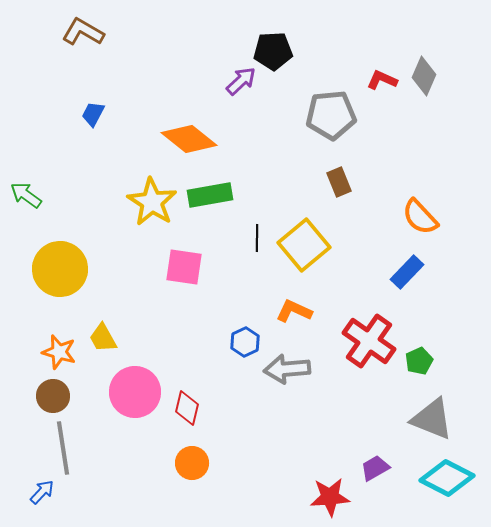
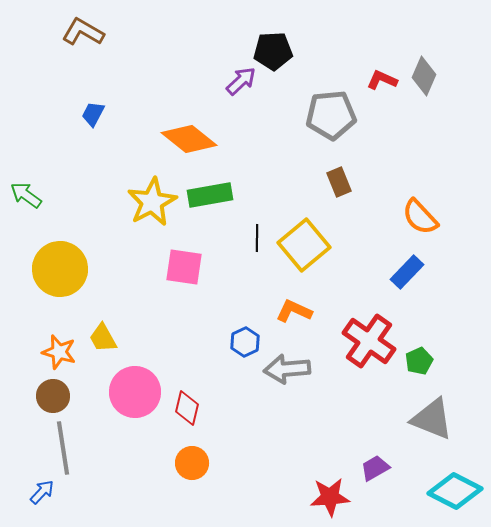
yellow star: rotated 12 degrees clockwise
cyan diamond: moved 8 px right, 13 px down
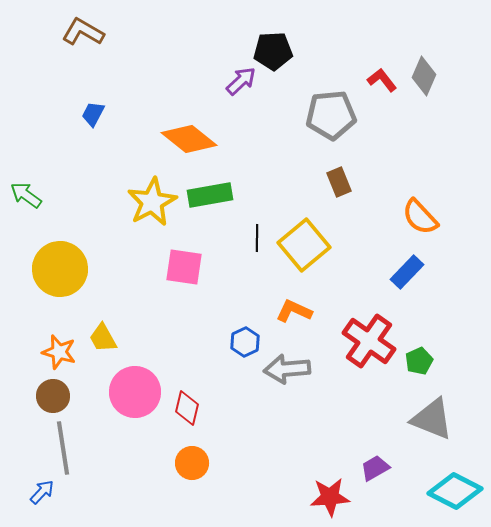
red L-shape: rotated 28 degrees clockwise
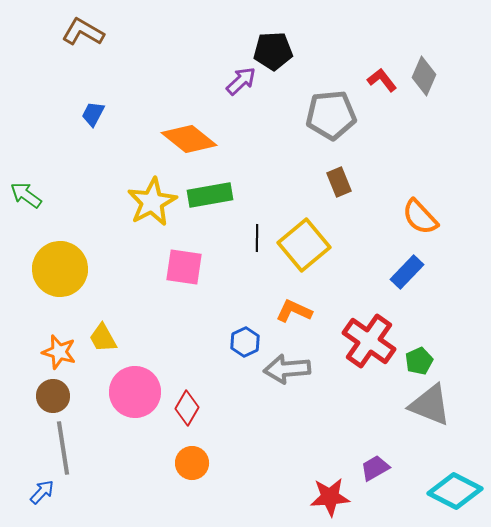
red diamond: rotated 16 degrees clockwise
gray triangle: moved 2 px left, 14 px up
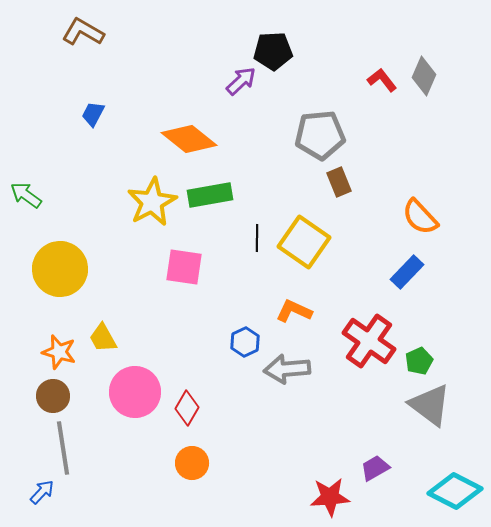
gray pentagon: moved 11 px left, 20 px down
yellow square: moved 3 px up; rotated 15 degrees counterclockwise
gray triangle: rotated 15 degrees clockwise
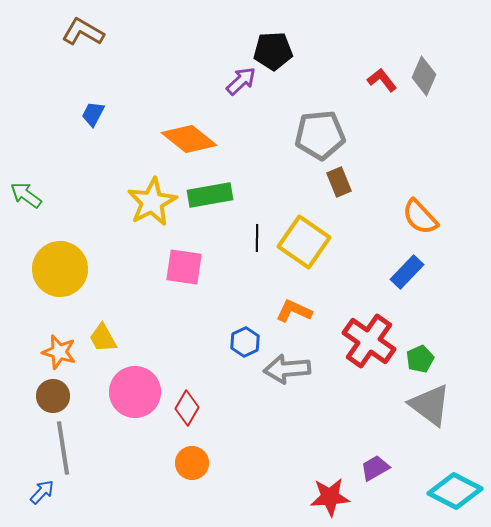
green pentagon: moved 1 px right, 2 px up
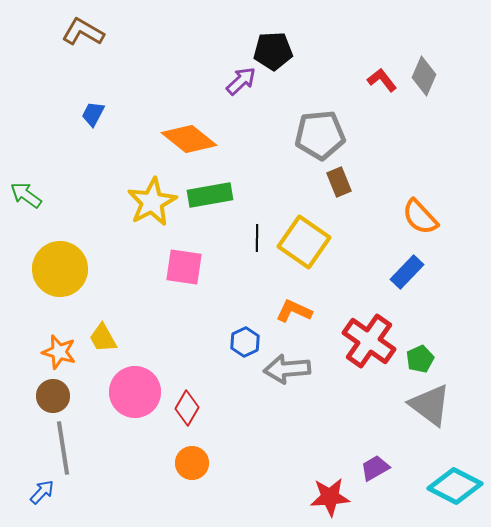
cyan diamond: moved 5 px up
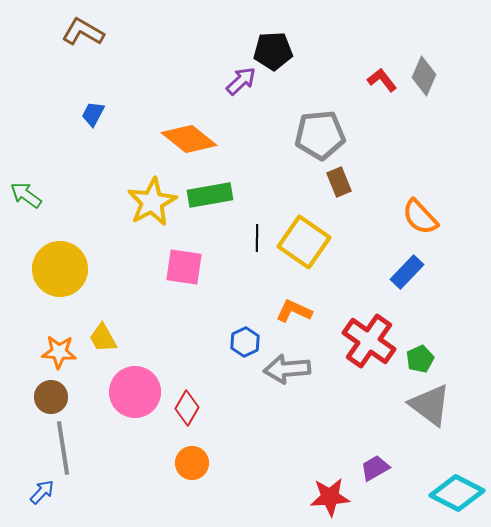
orange star: rotated 12 degrees counterclockwise
brown circle: moved 2 px left, 1 px down
cyan diamond: moved 2 px right, 7 px down
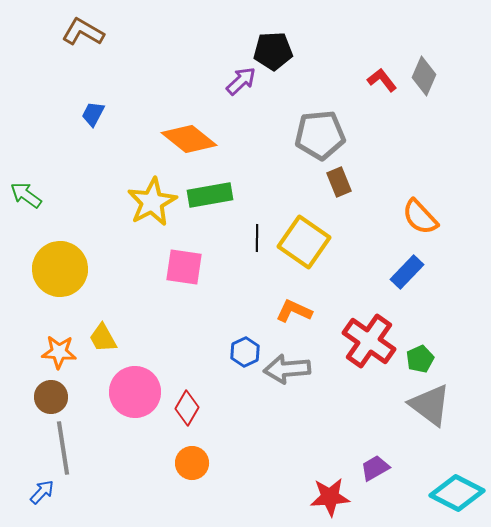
blue hexagon: moved 10 px down
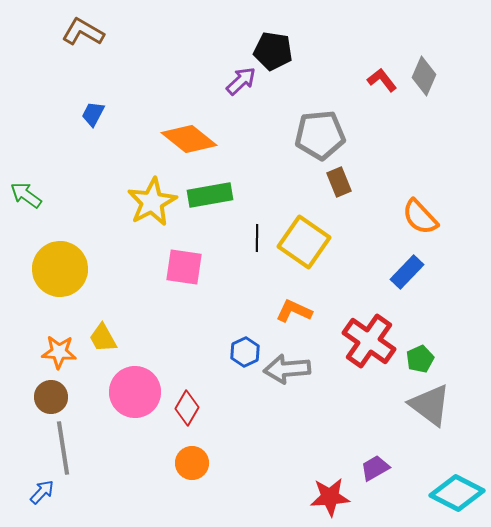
black pentagon: rotated 12 degrees clockwise
